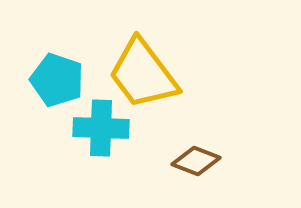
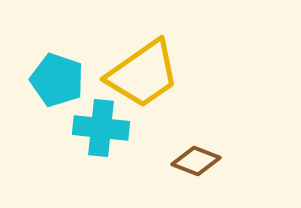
yellow trapezoid: rotated 88 degrees counterclockwise
cyan cross: rotated 4 degrees clockwise
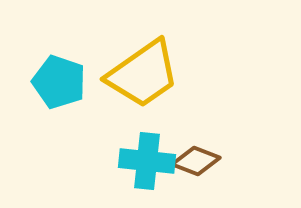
cyan pentagon: moved 2 px right, 2 px down
cyan cross: moved 46 px right, 33 px down
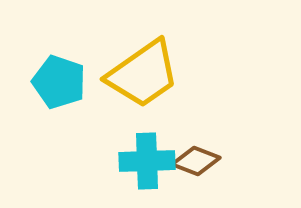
cyan cross: rotated 8 degrees counterclockwise
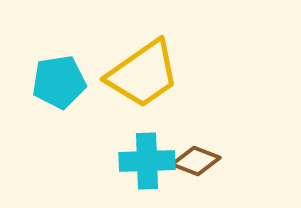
cyan pentagon: rotated 28 degrees counterclockwise
